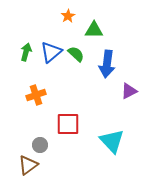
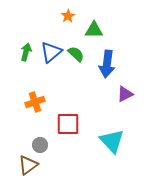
purple triangle: moved 4 px left, 3 px down
orange cross: moved 1 px left, 7 px down
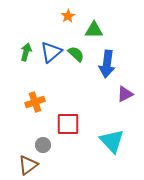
gray circle: moved 3 px right
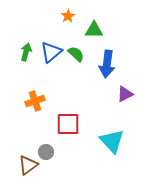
orange cross: moved 1 px up
gray circle: moved 3 px right, 7 px down
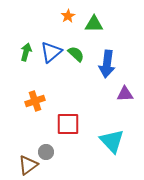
green triangle: moved 6 px up
purple triangle: rotated 24 degrees clockwise
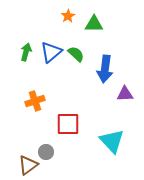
blue arrow: moved 2 px left, 5 px down
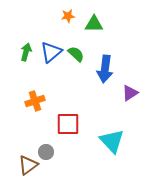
orange star: rotated 24 degrees clockwise
purple triangle: moved 5 px right, 1 px up; rotated 30 degrees counterclockwise
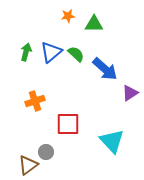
blue arrow: rotated 56 degrees counterclockwise
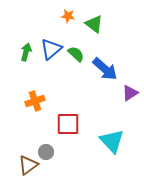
orange star: rotated 16 degrees clockwise
green triangle: rotated 36 degrees clockwise
blue triangle: moved 3 px up
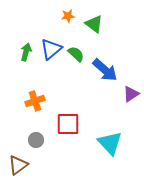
orange star: rotated 16 degrees counterclockwise
blue arrow: moved 1 px down
purple triangle: moved 1 px right, 1 px down
cyan triangle: moved 2 px left, 2 px down
gray circle: moved 10 px left, 12 px up
brown triangle: moved 10 px left
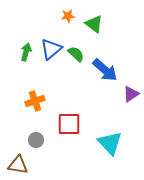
red square: moved 1 px right
brown triangle: rotated 45 degrees clockwise
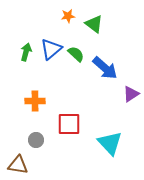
blue arrow: moved 2 px up
orange cross: rotated 18 degrees clockwise
